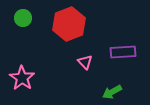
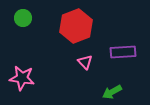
red hexagon: moved 7 px right, 2 px down
pink star: rotated 25 degrees counterclockwise
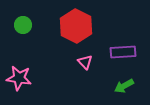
green circle: moved 7 px down
red hexagon: rotated 12 degrees counterclockwise
pink star: moved 3 px left
green arrow: moved 12 px right, 6 px up
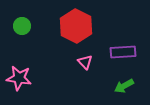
green circle: moved 1 px left, 1 px down
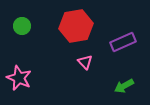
red hexagon: rotated 24 degrees clockwise
purple rectangle: moved 10 px up; rotated 20 degrees counterclockwise
pink star: rotated 15 degrees clockwise
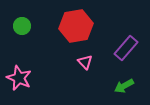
purple rectangle: moved 3 px right, 6 px down; rotated 25 degrees counterclockwise
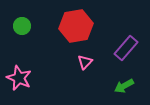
pink triangle: rotated 28 degrees clockwise
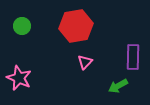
purple rectangle: moved 7 px right, 9 px down; rotated 40 degrees counterclockwise
green arrow: moved 6 px left
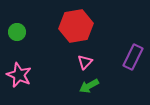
green circle: moved 5 px left, 6 px down
purple rectangle: rotated 25 degrees clockwise
pink star: moved 3 px up
green arrow: moved 29 px left
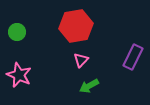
pink triangle: moved 4 px left, 2 px up
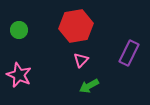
green circle: moved 2 px right, 2 px up
purple rectangle: moved 4 px left, 4 px up
